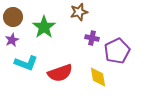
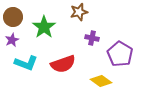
purple pentagon: moved 3 px right, 3 px down; rotated 15 degrees counterclockwise
red semicircle: moved 3 px right, 9 px up
yellow diamond: moved 3 px right, 4 px down; rotated 45 degrees counterclockwise
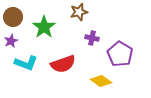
purple star: moved 1 px left, 1 px down
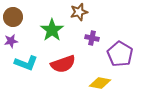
green star: moved 8 px right, 3 px down
purple star: rotated 16 degrees clockwise
yellow diamond: moved 1 px left, 2 px down; rotated 25 degrees counterclockwise
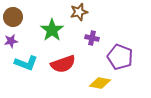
purple pentagon: moved 3 px down; rotated 10 degrees counterclockwise
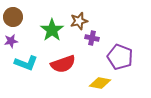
brown star: moved 9 px down
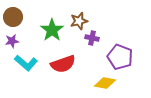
purple star: moved 1 px right
cyan L-shape: rotated 20 degrees clockwise
yellow diamond: moved 5 px right
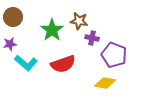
brown star: rotated 24 degrees clockwise
purple star: moved 2 px left, 3 px down
purple pentagon: moved 6 px left, 2 px up
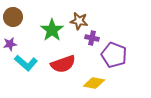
yellow diamond: moved 11 px left
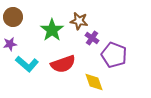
purple cross: rotated 24 degrees clockwise
cyan L-shape: moved 1 px right, 1 px down
yellow diamond: moved 1 px up; rotated 60 degrees clockwise
